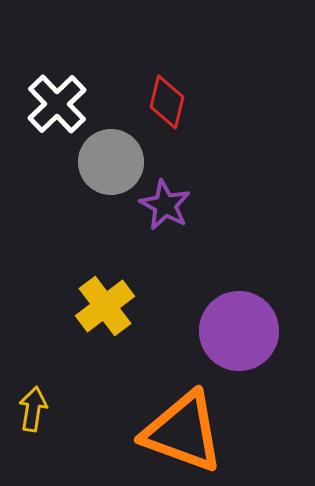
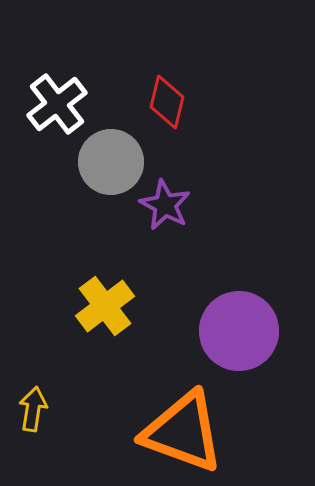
white cross: rotated 6 degrees clockwise
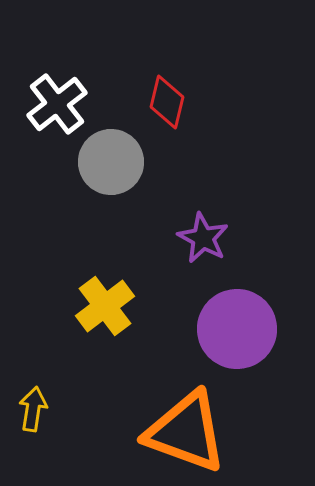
purple star: moved 38 px right, 33 px down
purple circle: moved 2 px left, 2 px up
orange triangle: moved 3 px right
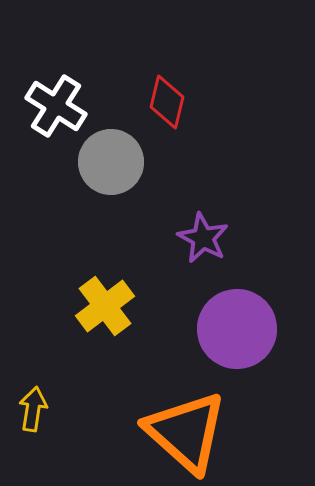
white cross: moved 1 px left, 2 px down; rotated 20 degrees counterclockwise
orange triangle: rotated 22 degrees clockwise
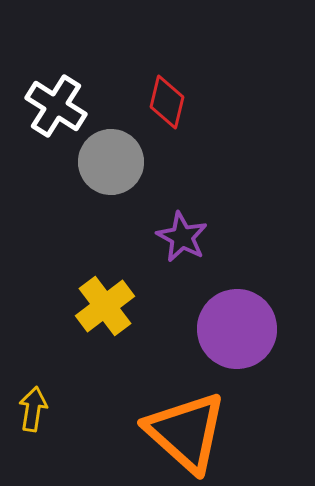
purple star: moved 21 px left, 1 px up
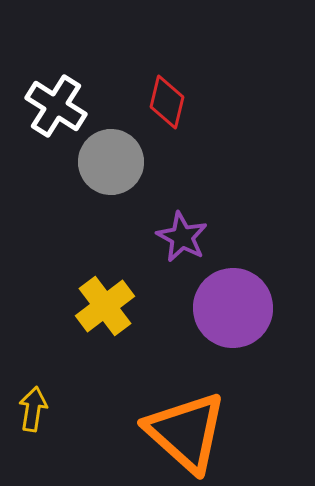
purple circle: moved 4 px left, 21 px up
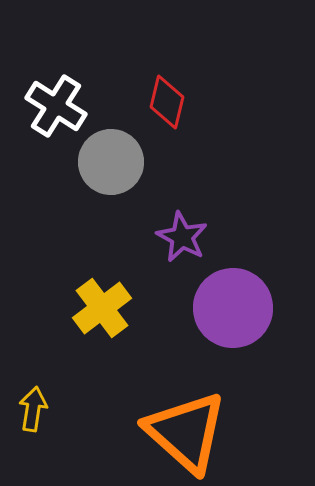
yellow cross: moved 3 px left, 2 px down
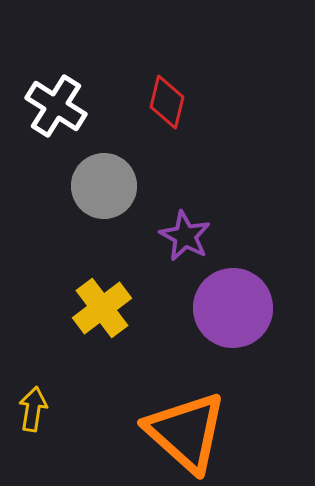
gray circle: moved 7 px left, 24 px down
purple star: moved 3 px right, 1 px up
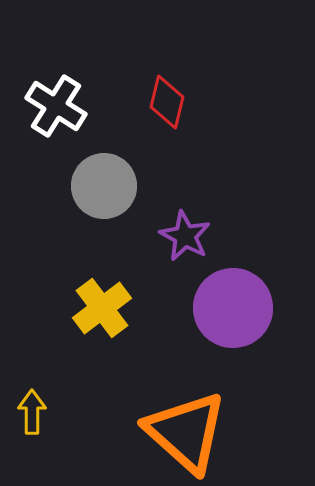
yellow arrow: moved 1 px left, 3 px down; rotated 9 degrees counterclockwise
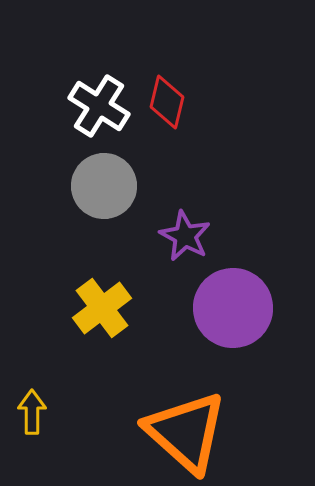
white cross: moved 43 px right
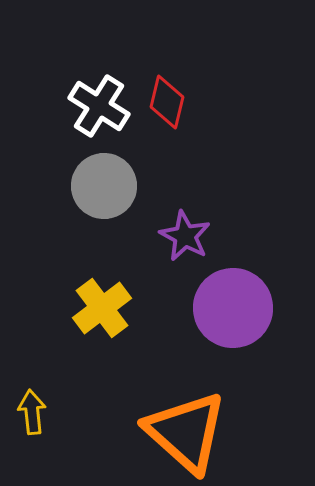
yellow arrow: rotated 6 degrees counterclockwise
